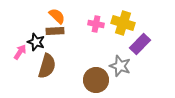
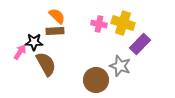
pink cross: moved 3 px right
black star: moved 2 px left; rotated 18 degrees counterclockwise
brown semicircle: moved 1 px left, 2 px up; rotated 45 degrees counterclockwise
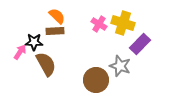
pink cross: rotated 21 degrees clockwise
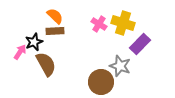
orange semicircle: moved 2 px left
black star: rotated 24 degrees counterclockwise
brown circle: moved 5 px right, 2 px down
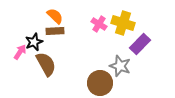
brown circle: moved 1 px left, 1 px down
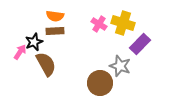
orange semicircle: rotated 144 degrees clockwise
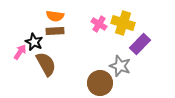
black star: rotated 24 degrees counterclockwise
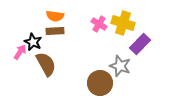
black star: moved 1 px left
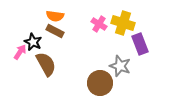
brown rectangle: rotated 30 degrees clockwise
purple rectangle: rotated 65 degrees counterclockwise
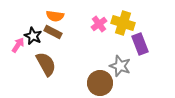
pink cross: rotated 21 degrees clockwise
brown rectangle: moved 2 px left, 1 px down
black star: moved 6 px up
pink arrow: moved 2 px left, 7 px up
